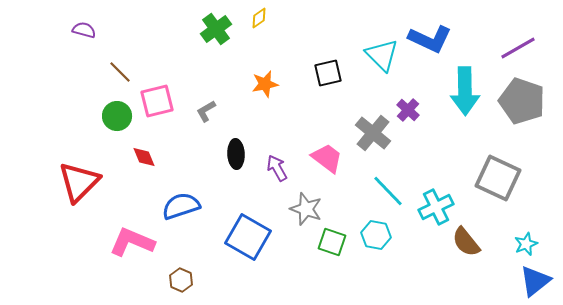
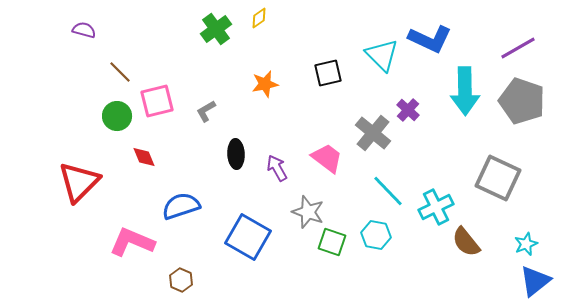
gray star: moved 2 px right, 3 px down
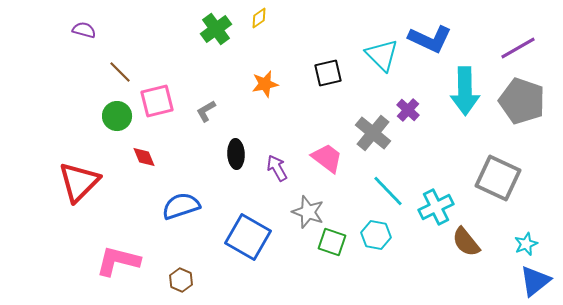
pink L-shape: moved 14 px left, 19 px down; rotated 9 degrees counterclockwise
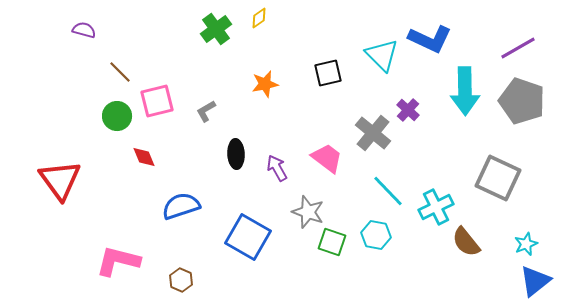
red triangle: moved 19 px left, 2 px up; rotated 21 degrees counterclockwise
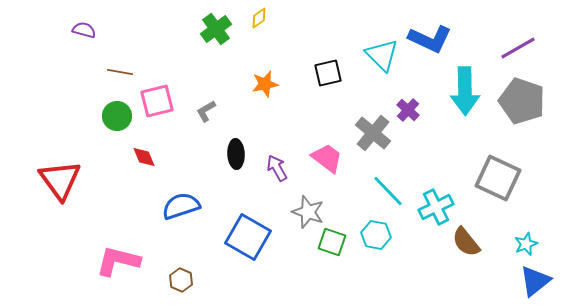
brown line: rotated 35 degrees counterclockwise
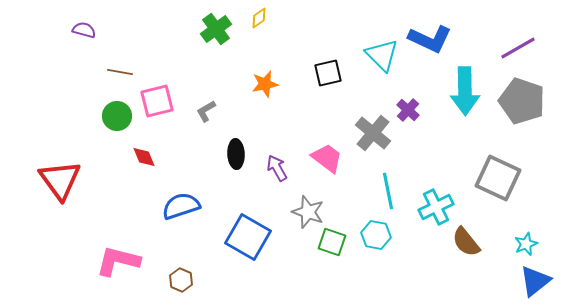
cyan line: rotated 33 degrees clockwise
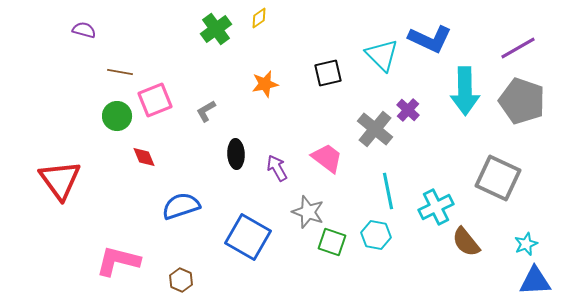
pink square: moved 2 px left, 1 px up; rotated 8 degrees counterclockwise
gray cross: moved 2 px right, 4 px up
blue triangle: rotated 36 degrees clockwise
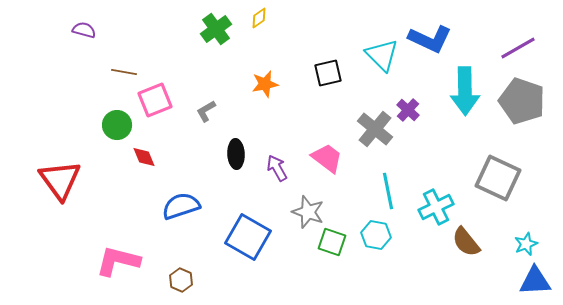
brown line: moved 4 px right
green circle: moved 9 px down
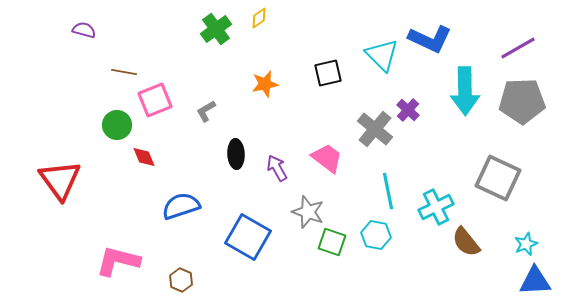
gray pentagon: rotated 21 degrees counterclockwise
